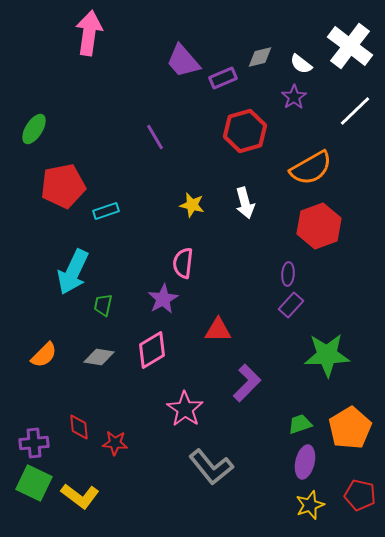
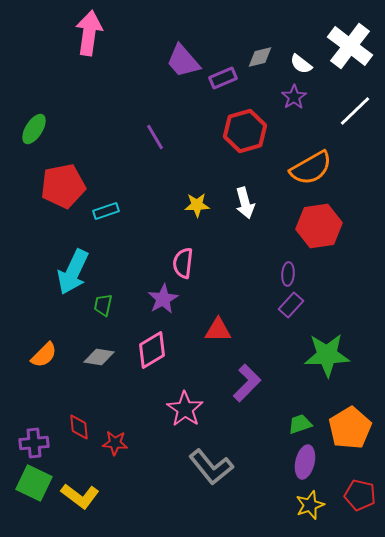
yellow star at (192, 205): moved 5 px right; rotated 15 degrees counterclockwise
red hexagon at (319, 226): rotated 12 degrees clockwise
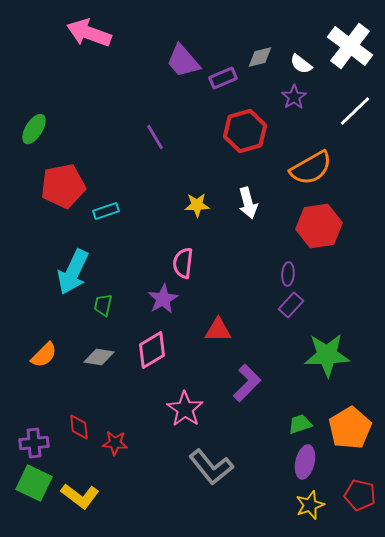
pink arrow at (89, 33): rotated 78 degrees counterclockwise
white arrow at (245, 203): moved 3 px right
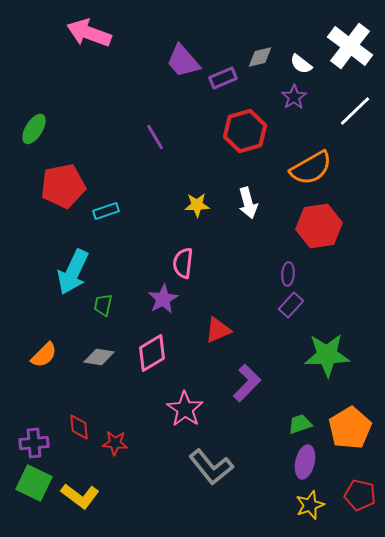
red triangle at (218, 330): rotated 24 degrees counterclockwise
pink diamond at (152, 350): moved 3 px down
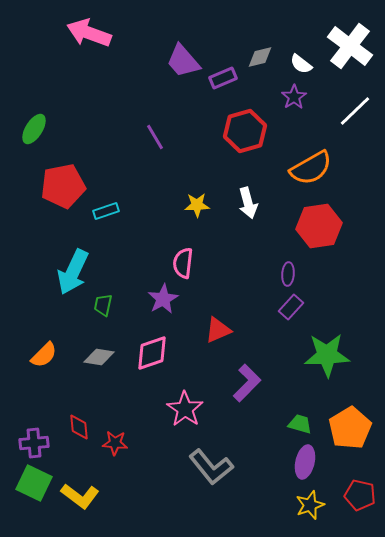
purple rectangle at (291, 305): moved 2 px down
pink diamond at (152, 353): rotated 12 degrees clockwise
green trapezoid at (300, 424): rotated 35 degrees clockwise
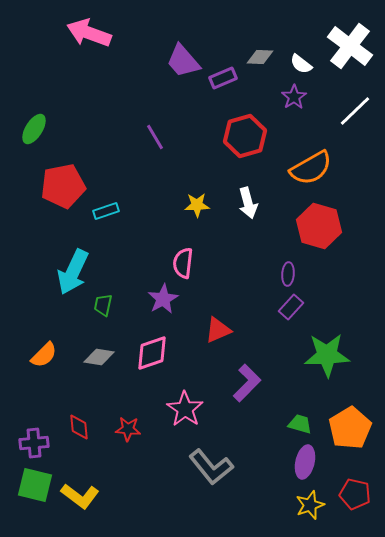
gray diamond at (260, 57): rotated 16 degrees clockwise
red hexagon at (245, 131): moved 5 px down
red hexagon at (319, 226): rotated 24 degrees clockwise
red star at (115, 443): moved 13 px right, 14 px up
green square at (34, 483): moved 1 px right, 2 px down; rotated 12 degrees counterclockwise
red pentagon at (360, 495): moved 5 px left, 1 px up
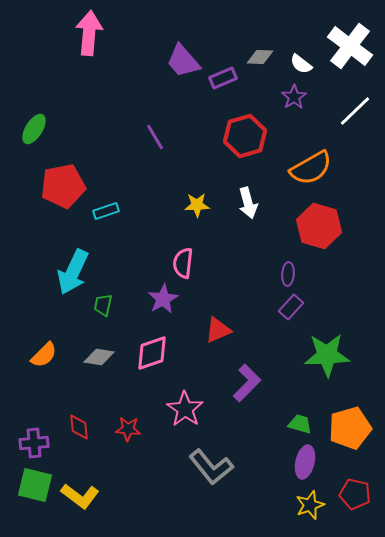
pink arrow at (89, 33): rotated 75 degrees clockwise
orange pentagon at (350, 428): rotated 15 degrees clockwise
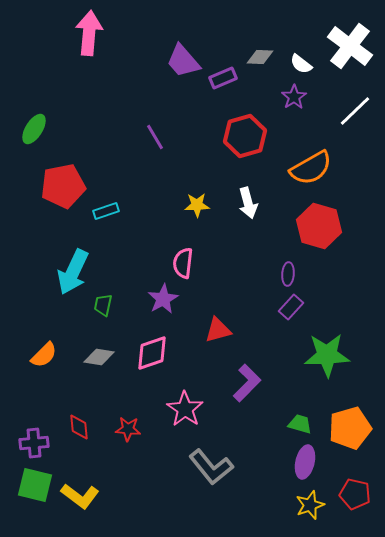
red triangle at (218, 330): rotated 8 degrees clockwise
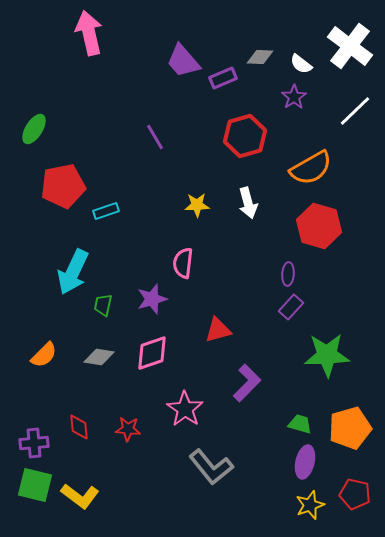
pink arrow at (89, 33): rotated 18 degrees counterclockwise
purple star at (163, 299): moved 11 px left; rotated 12 degrees clockwise
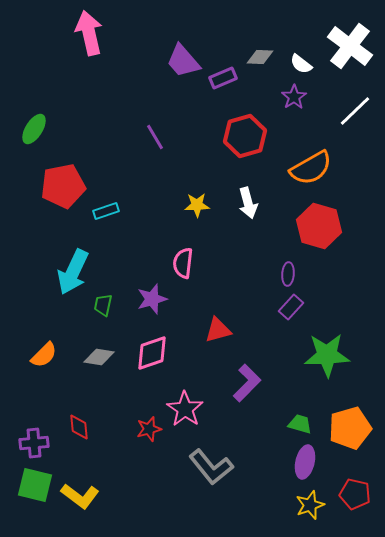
red star at (128, 429): moved 21 px right; rotated 20 degrees counterclockwise
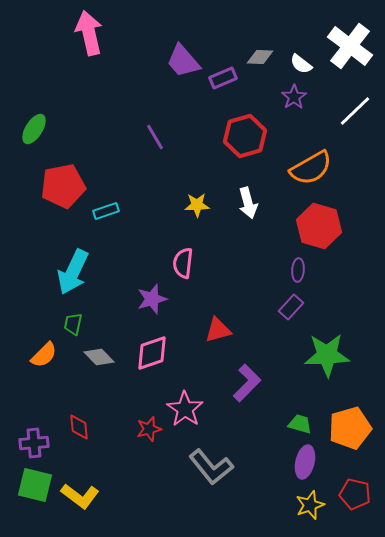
purple ellipse at (288, 274): moved 10 px right, 4 px up
green trapezoid at (103, 305): moved 30 px left, 19 px down
gray diamond at (99, 357): rotated 36 degrees clockwise
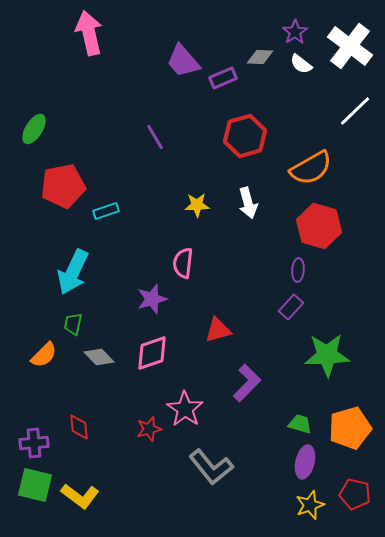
purple star at (294, 97): moved 1 px right, 65 px up
